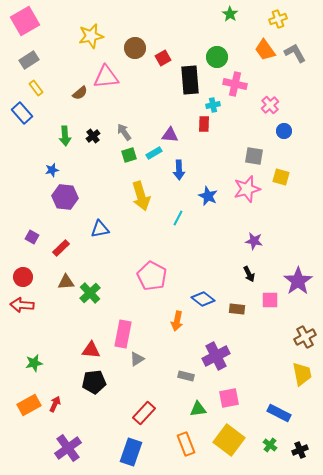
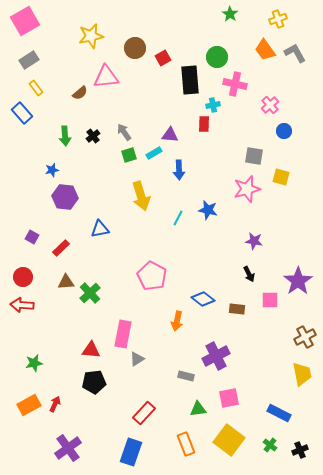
blue star at (208, 196): moved 14 px down; rotated 12 degrees counterclockwise
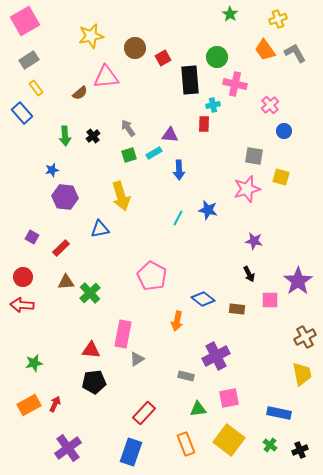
gray arrow at (124, 132): moved 4 px right, 4 px up
yellow arrow at (141, 196): moved 20 px left
blue rectangle at (279, 413): rotated 15 degrees counterclockwise
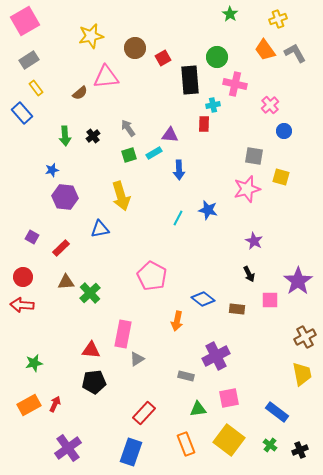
purple star at (254, 241): rotated 18 degrees clockwise
blue rectangle at (279, 413): moved 2 px left, 1 px up; rotated 25 degrees clockwise
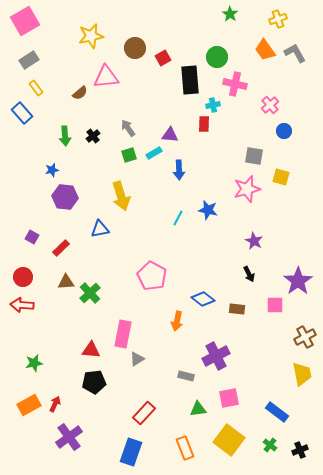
pink square at (270, 300): moved 5 px right, 5 px down
orange rectangle at (186, 444): moved 1 px left, 4 px down
purple cross at (68, 448): moved 1 px right, 11 px up
